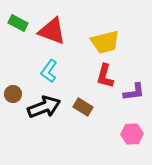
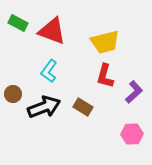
purple L-shape: rotated 35 degrees counterclockwise
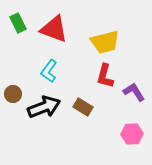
green rectangle: rotated 36 degrees clockwise
red triangle: moved 2 px right, 2 px up
purple L-shape: rotated 80 degrees counterclockwise
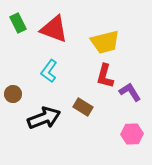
purple L-shape: moved 4 px left
black arrow: moved 11 px down
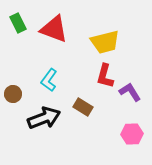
cyan L-shape: moved 9 px down
